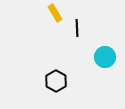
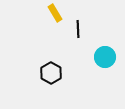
black line: moved 1 px right, 1 px down
black hexagon: moved 5 px left, 8 px up
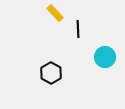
yellow rectangle: rotated 12 degrees counterclockwise
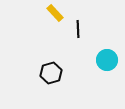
cyan circle: moved 2 px right, 3 px down
black hexagon: rotated 15 degrees clockwise
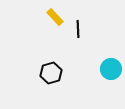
yellow rectangle: moved 4 px down
cyan circle: moved 4 px right, 9 px down
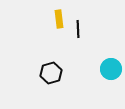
yellow rectangle: moved 4 px right, 2 px down; rotated 36 degrees clockwise
